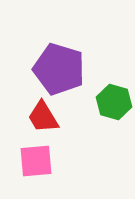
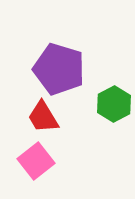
green hexagon: moved 2 px down; rotated 16 degrees clockwise
pink square: rotated 33 degrees counterclockwise
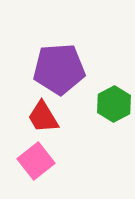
purple pentagon: rotated 21 degrees counterclockwise
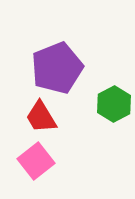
purple pentagon: moved 2 px left, 1 px up; rotated 18 degrees counterclockwise
red trapezoid: moved 2 px left
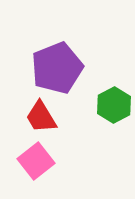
green hexagon: moved 1 px down
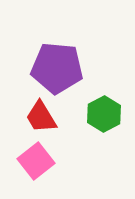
purple pentagon: rotated 27 degrees clockwise
green hexagon: moved 10 px left, 9 px down
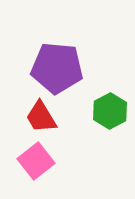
green hexagon: moved 6 px right, 3 px up
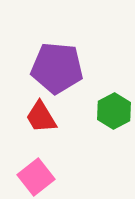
green hexagon: moved 4 px right
pink square: moved 16 px down
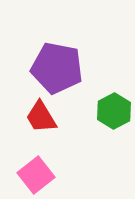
purple pentagon: rotated 6 degrees clockwise
pink square: moved 2 px up
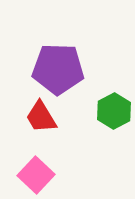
purple pentagon: moved 1 px right, 1 px down; rotated 9 degrees counterclockwise
pink square: rotated 9 degrees counterclockwise
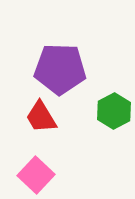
purple pentagon: moved 2 px right
